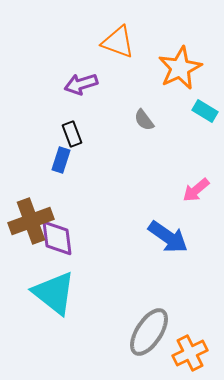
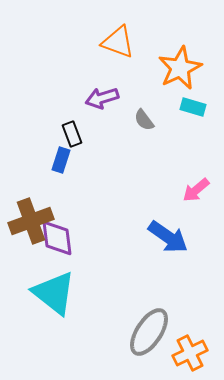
purple arrow: moved 21 px right, 14 px down
cyan rectangle: moved 12 px left, 4 px up; rotated 15 degrees counterclockwise
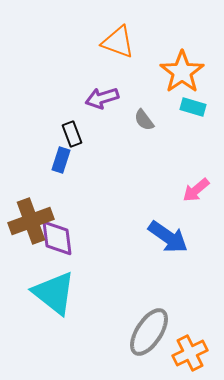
orange star: moved 2 px right, 4 px down; rotated 9 degrees counterclockwise
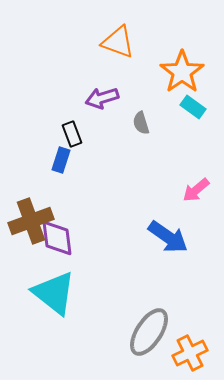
cyan rectangle: rotated 20 degrees clockwise
gray semicircle: moved 3 px left, 3 px down; rotated 20 degrees clockwise
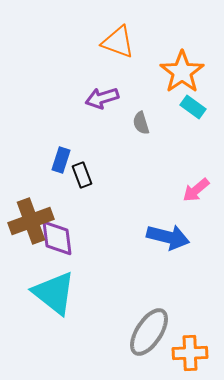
black rectangle: moved 10 px right, 41 px down
blue arrow: rotated 21 degrees counterclockwise
orange cross: rotated 24 degrees clockwise
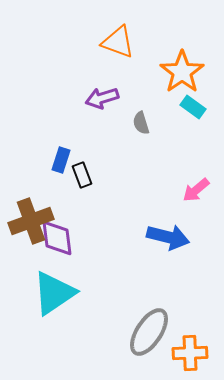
cyan triangle: rotated 48 degrees clockwise
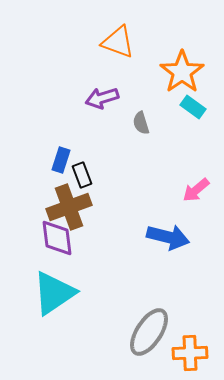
brown cross: moved 38 px right, 14 px up
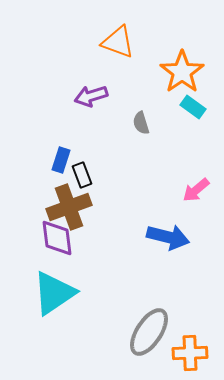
purple arrow: moved 11 px left, 2 px up
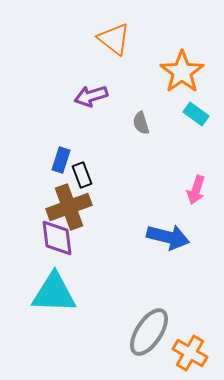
orange triangle: moved 4 px left, 3 px up; rotated 18 degrees clockwise
cyan rectangle: moved 3 px right, 7 px down
pink arrow: rotated 32 degrees counterclockwise
cyan triangle: rotated 36 degrees clockwise
orange cross: rotated 32 degrees clockwise
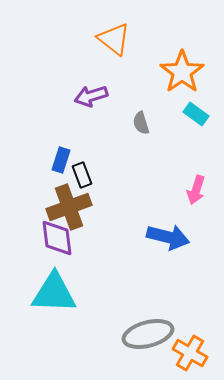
gray ellipse: moved 1 px left, 2 px down; rotated 42 degrees clockwise
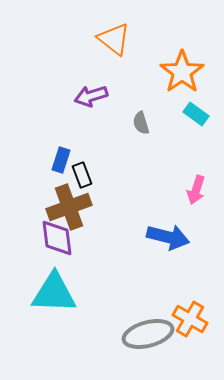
orange cross: moved 34 px up
